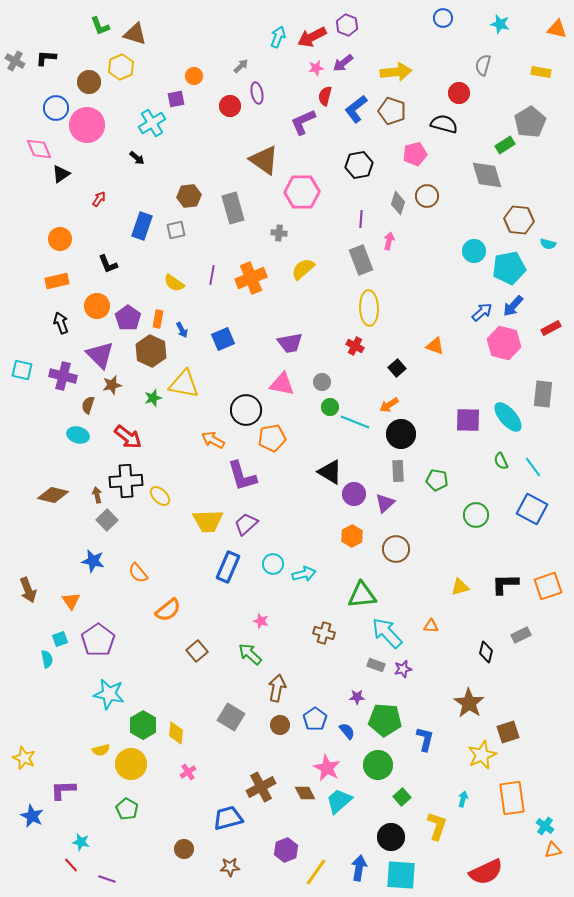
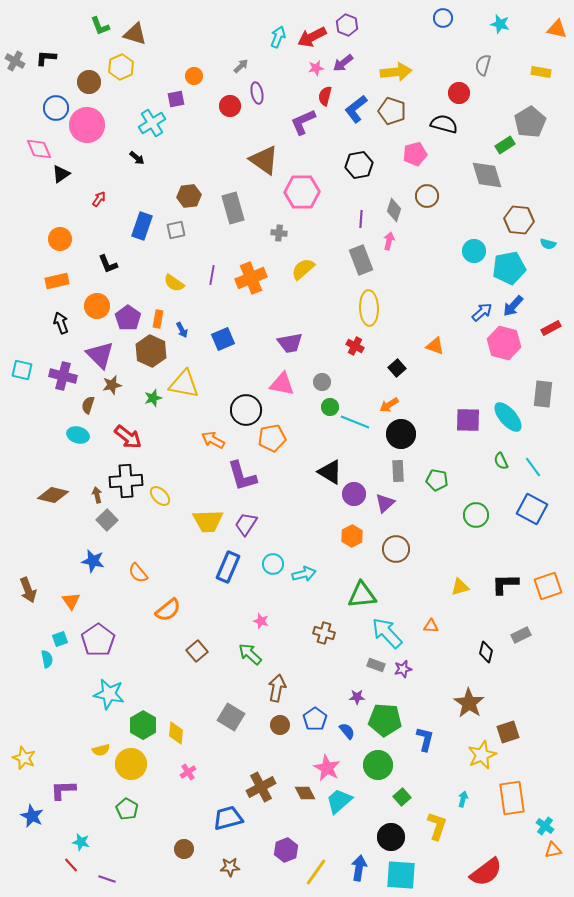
gray diamond at (398, 203): moved 4 px left, 7 px down
purple trapezoid at (246, 524): rotated 15 degrees counterclockwise
red semicircle at (486, 872): rotated 12 degrees counterclockwise
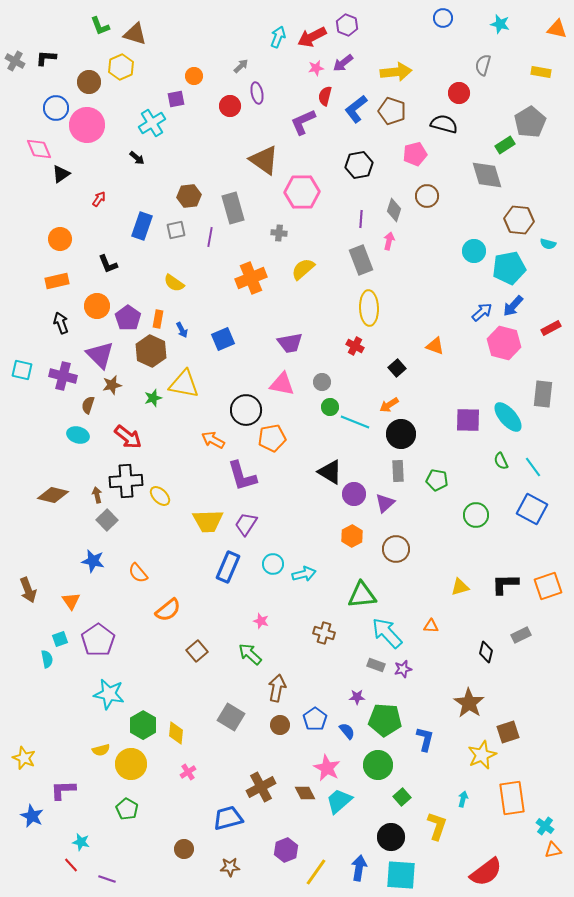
purple line at (212, 275): moved 2 px left, 38 px up
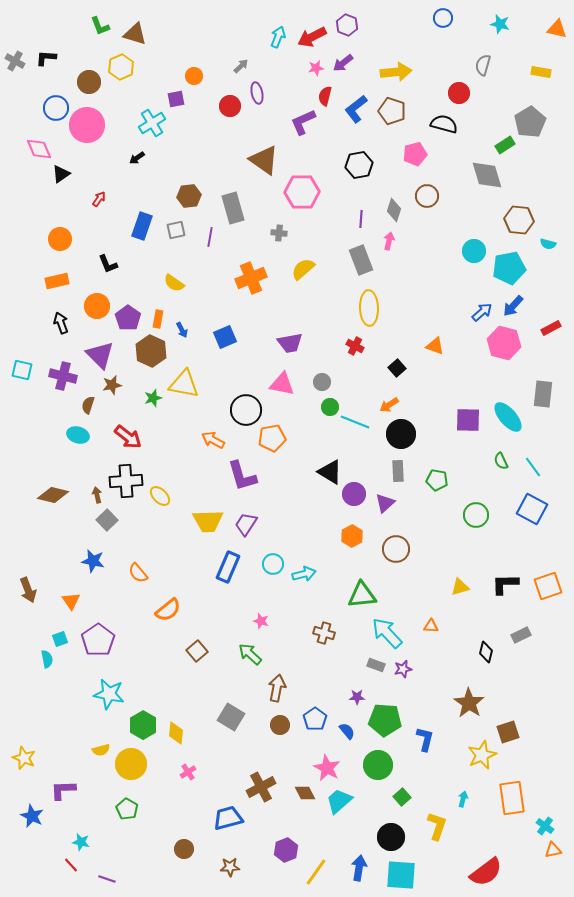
black arrow at (137, 158): rotated 105 degrees clockwise
blue square at (223, 339): moved 2 px right, 2 px up
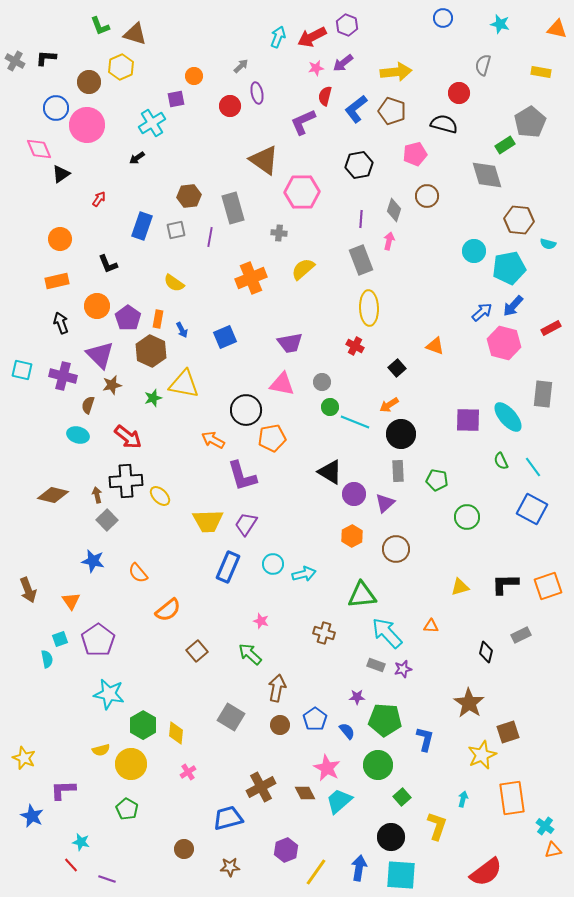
green circle at (476, 515): moved 9 px left, 2 px down
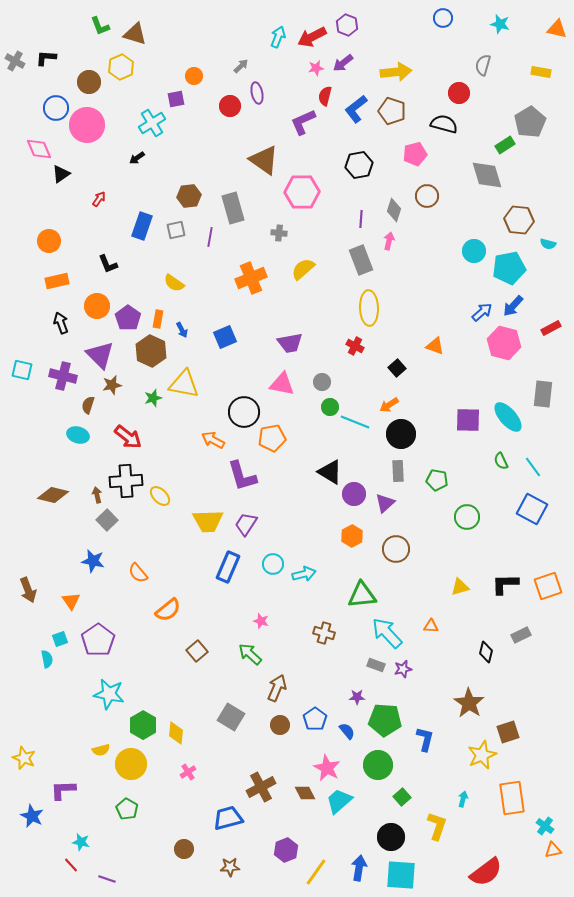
orange circle at (60, 239): moved 11 px left, 2 px down
black circle at (246, 410): moved 2 px left, 2 px down
brown arrow at (277, 688): rotated 12 degrees clockwise
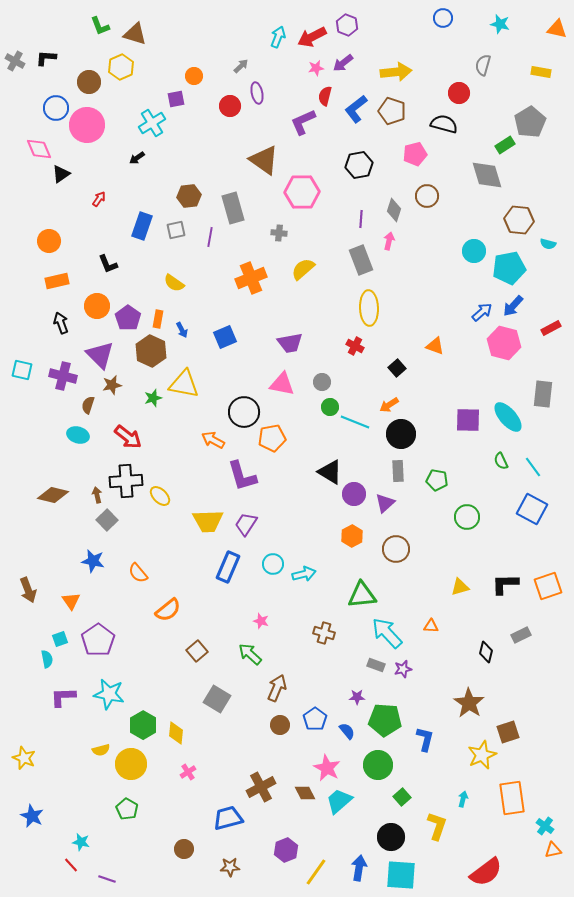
gray square at (231, 717): moved 14 px left, 18 px up
purple L-shape at (63, 790): moved 93 px up
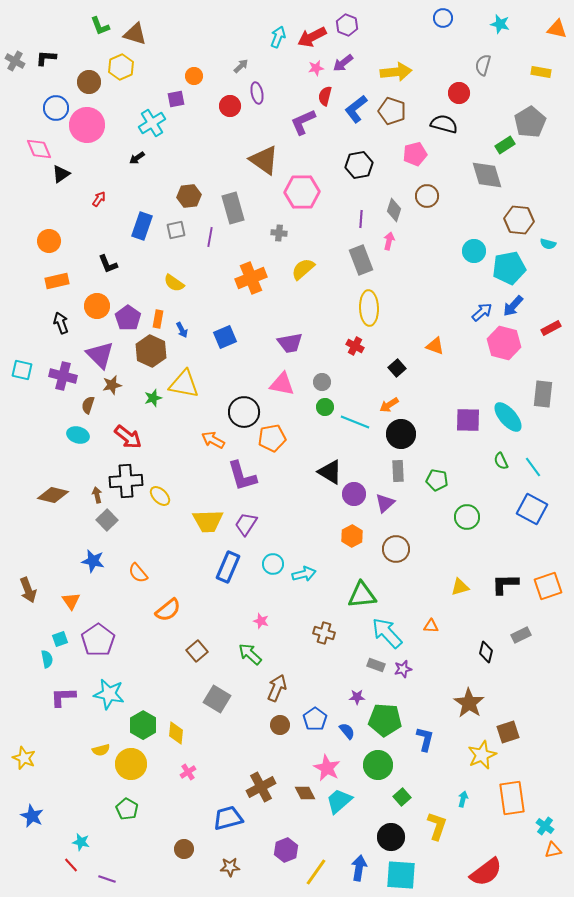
green circle at (330, 407): moved 5 px left
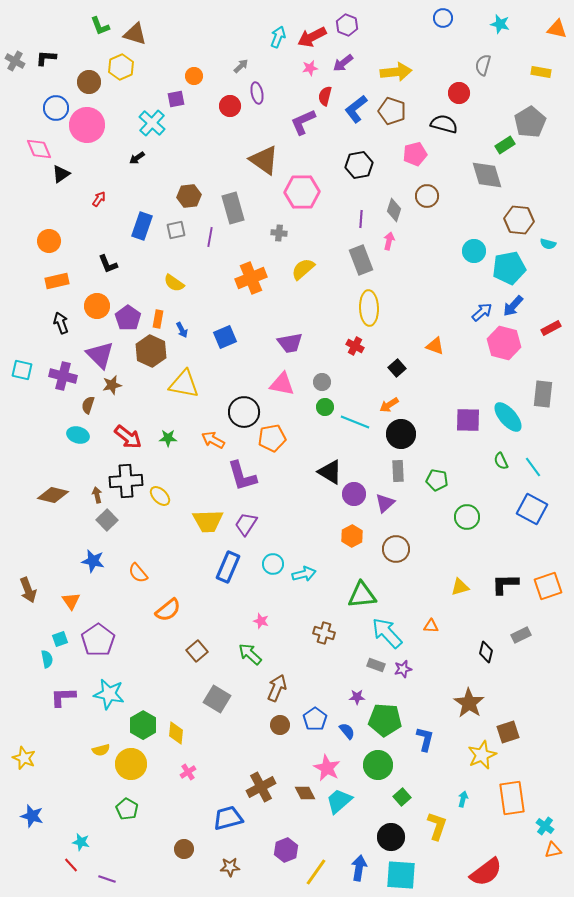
pink star at (316, 68): moved 6 px left
cyan cross at (152, 123): rotated 16 degrees counterclockwise
green star at (153, 398): moved 15 px right, 40 px down; rotated 18 degrees clockwise
blue star at (32, 816): rotated 10 degrees counterclockwise
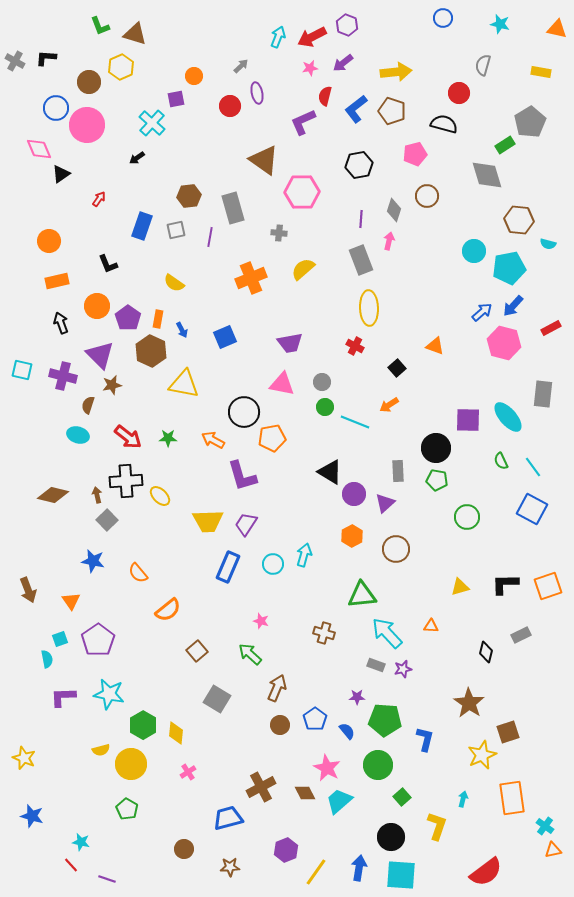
black circle at (401, 434): moved 35 px right, 14 px down
cyan arrow at (304, 574): moved 19 px up; rotated 60 degrees counterclockwise
